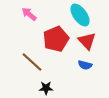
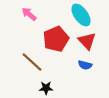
cyan ellipse: moved 1 px right
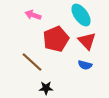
pink arrow: moved 4 px right, 1 px down; rotated 21 degrees counterclockwise
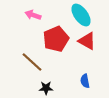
red triangle: rotated 18 degrees counterclockwise
blue semicircle: moved 16 px down; rotated 64 degrees clockwise
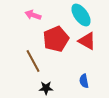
brown line: moved 1 px right, 1 px up; rotated 20 degrees clockwise
blue semicircle: moved 1 px left
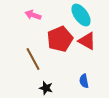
red pentagon: moved 4 px right
brown line: moved 2 px up
black star: rotated 16 degrees clockwise
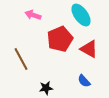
red triangle: moved 2 px right, 8 px down
brown line: moved 12 px left
blue semicircle: rotated 32 degrees counterclockwise
black star: rotated 24 degrees counterclockwise
